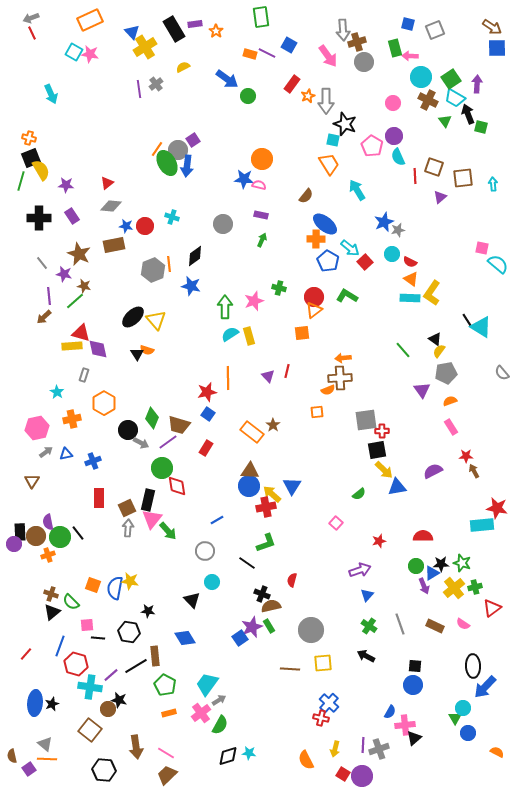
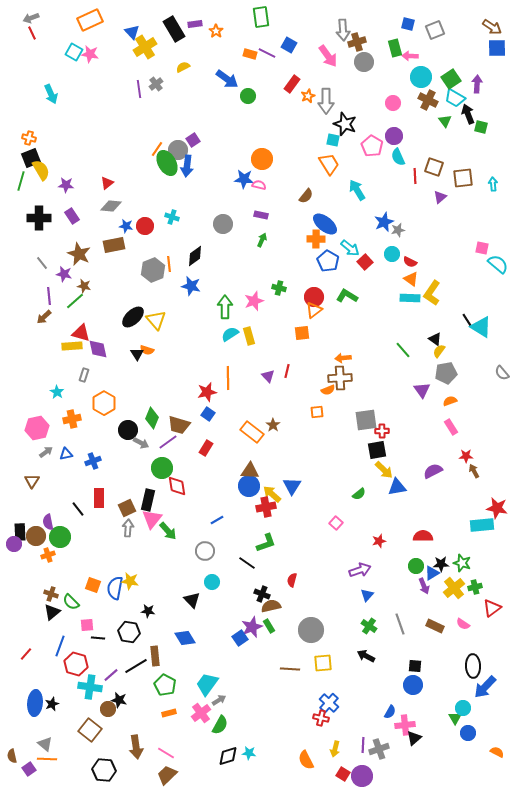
black line at (78, 533): moved 24 px up
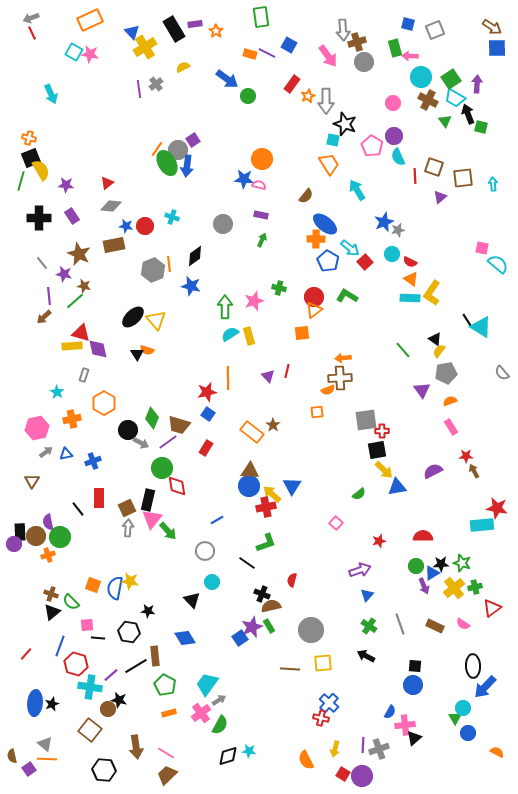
cyan star at (249, 753): moved 2 px up
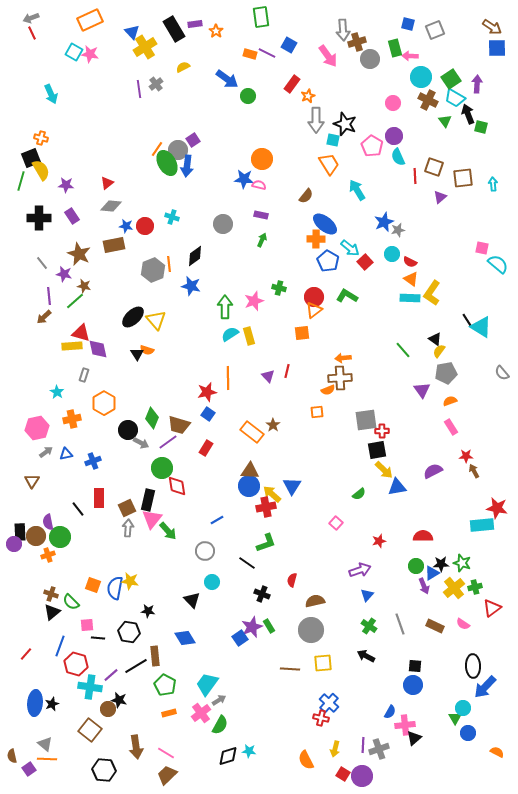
gray circle at (364, 62): moved 6 px right, 3 px up
gray arrow at (326, 101): moved 10 px left, 19 px down
orange cross at (29, 138): moved 12 px right
brown semicircle at (271, 606): moved 44 px right, 5 px up
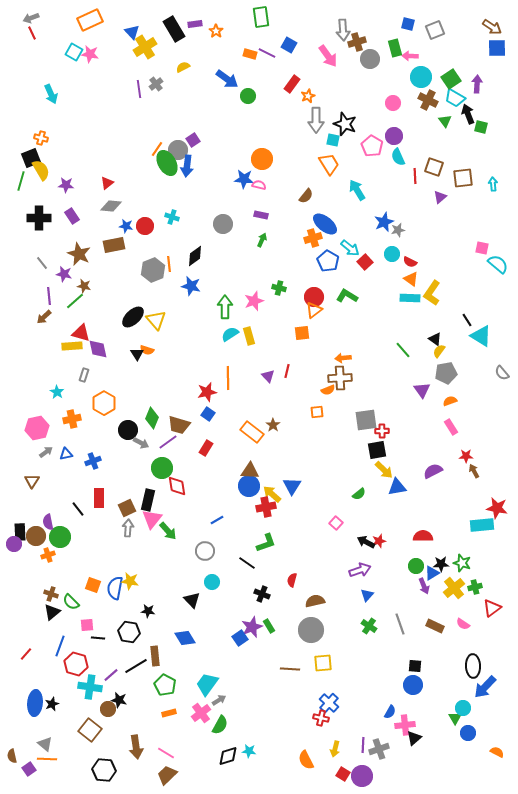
orange cross at (316, 239): moved 3 px left, 1 px up; rotated 18 degrees counterclockwise
cyan triangle at (481, 327): moved 9 px down
black arrow at (366, 656): moved 114 px up
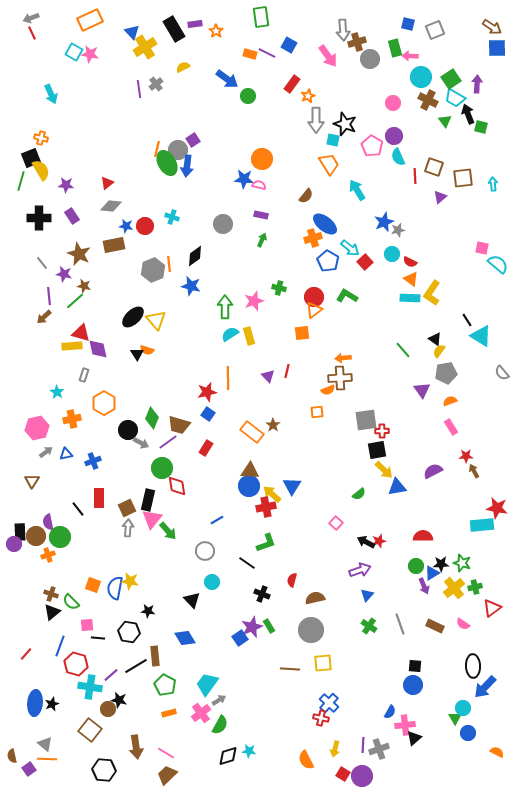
orange line at (157, 149): rotated 21 degrees counterclockwise
brown semicircle at (315, 601): moved 3 px up
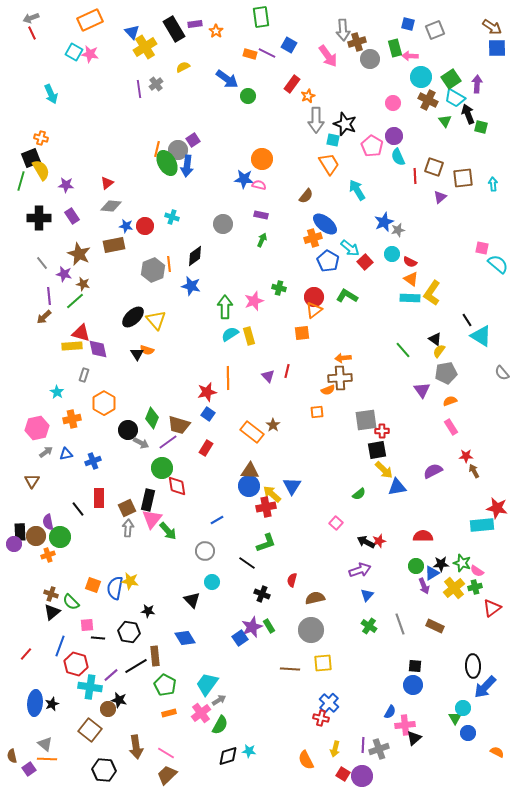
brown star at (84, 286): moved 1 px left, 2 px up
pink semicircle at (463, 624): moved 14 px right, 53 px up
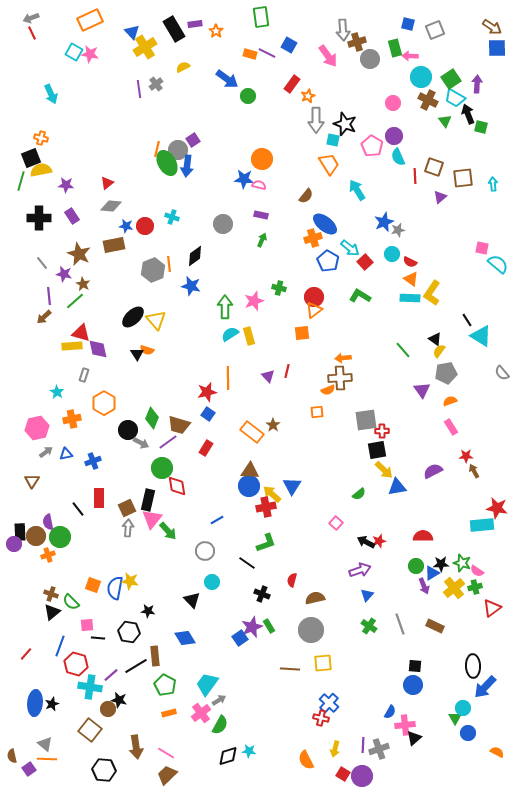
yellow semicircle at (41, 170): rotated 70 degrees counterclockwise
brown star at (83, 284): rotated 16 degrees clockwise
green L-shape at (347, 296): moved 13 px right
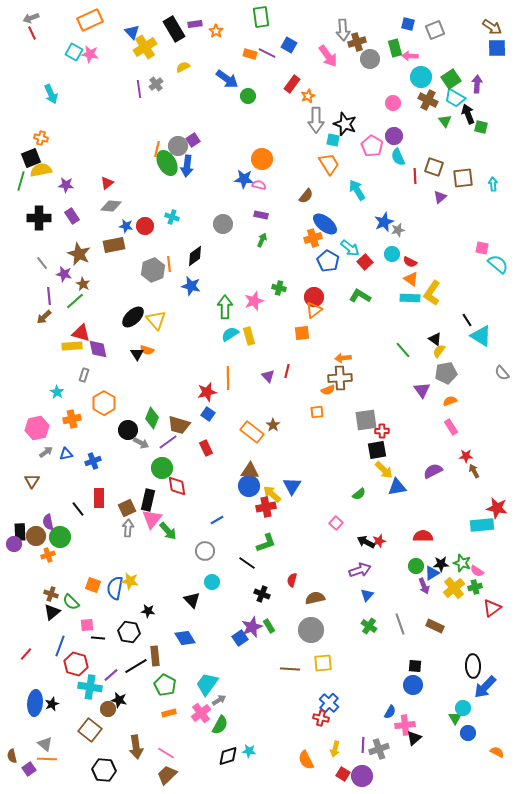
gray circle at (178, 150): moved 4 px up
red rectangle at (206, 448): rotated 56 degrees counterclockwise
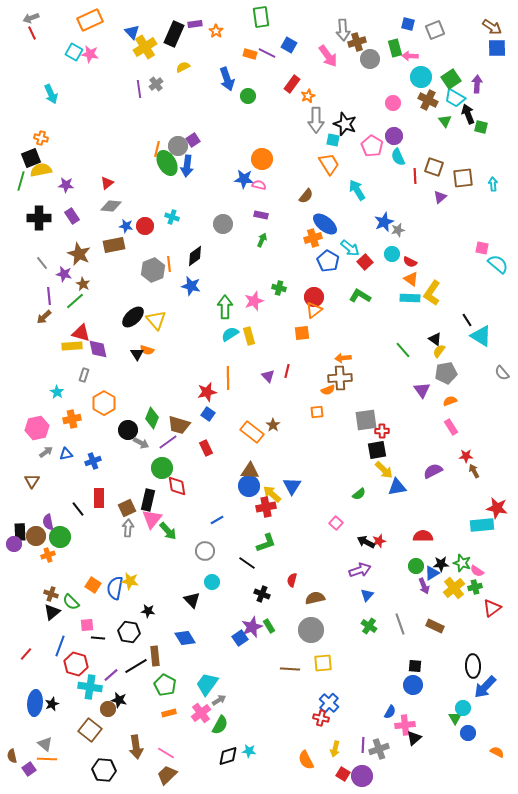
black rectangle at (174, 29): moved 5 px down; rotated 55 degrees clockwise
blue arrow at (227, 79): rotated 35 degrees clockwise
orange square at (93, 585): rotated 14 degrees clockwise
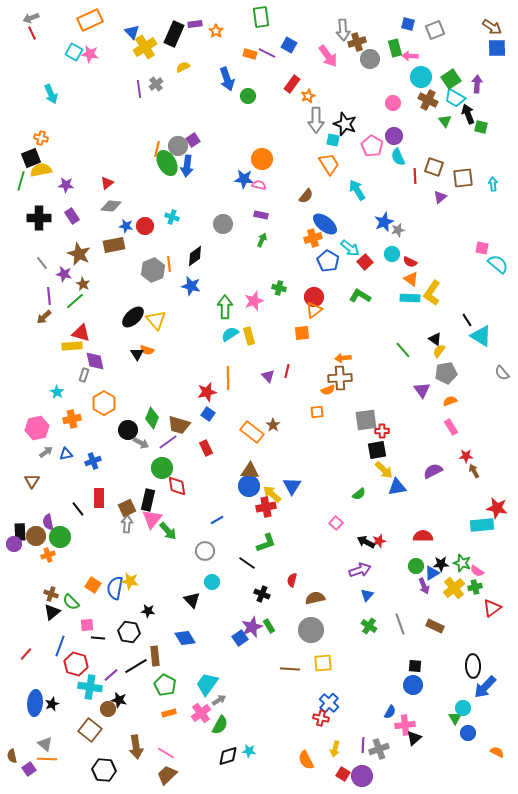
purple diamond at (98, 349): moved 3 px left, 12 px down
gray arrow at (128, 528): moved 1 px left, 4 px up
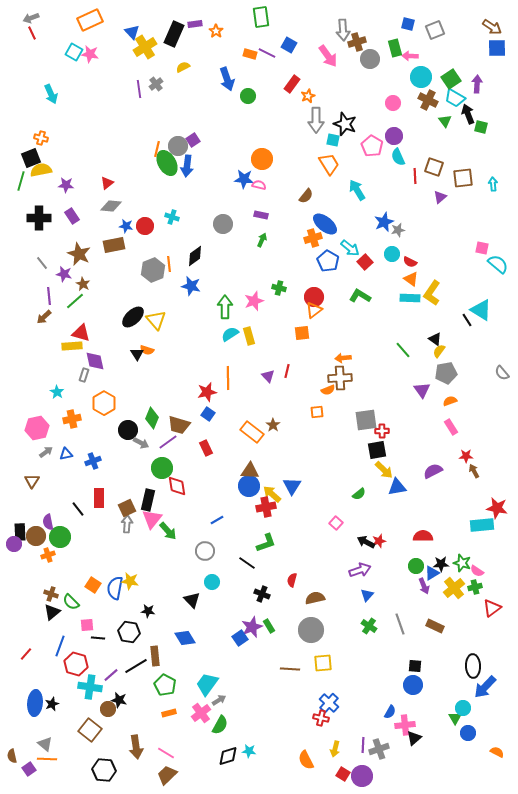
cyan triangle at (481, 336): moved 26 px up
